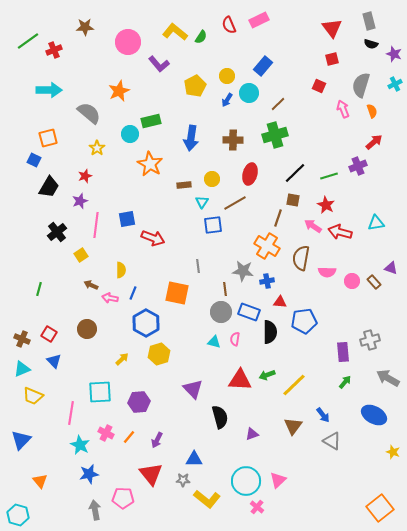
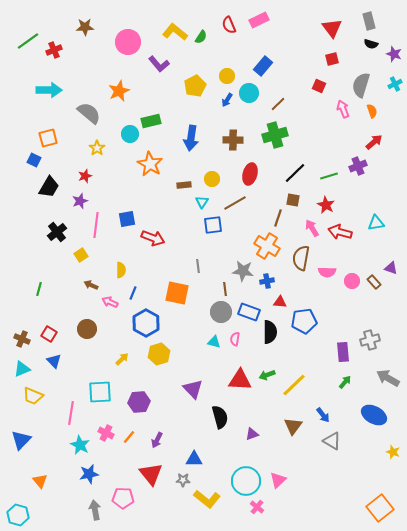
pink arrow at (313, 226): moved 1 px left, 2 px down; rotated 24 degrees clockwise
pink arrow at (110, 298): moved 4 px down; rotated 14 degrees clockwise
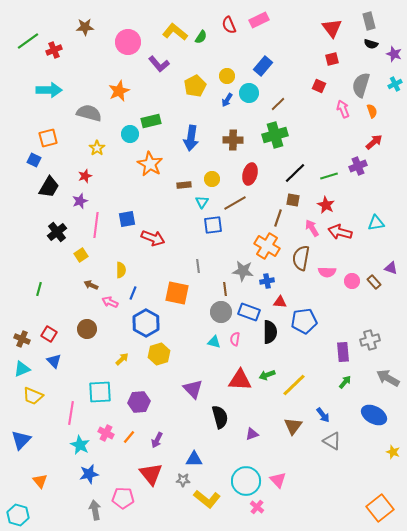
gray semicircle at (89, 113): rotated 25 degrees counterclockwise
pink triangle at (278, 480): rotated 30 degrees counterclockwise
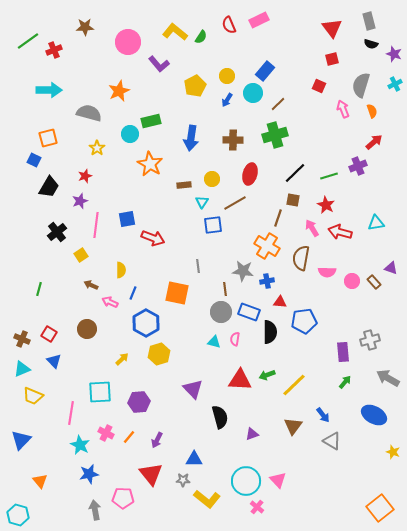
blue rectangle at (263, 66): moved 2 px right, 5 px down
cyan circle at (249, 93): moved 4 px right
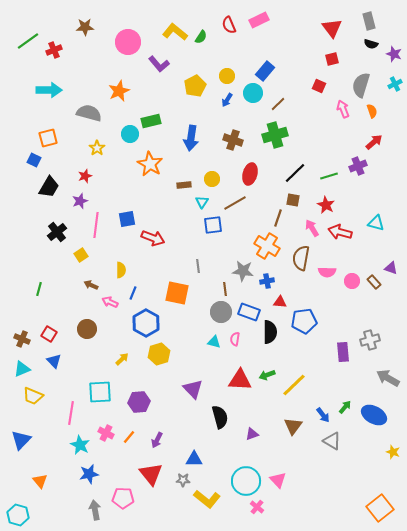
brown cross at (233, 140): rotated 18 degrees clockwise
cyan triangle at (376, 223): rotated 24 degrees clockwise
green arrow at (345, 382): moved 25 px down
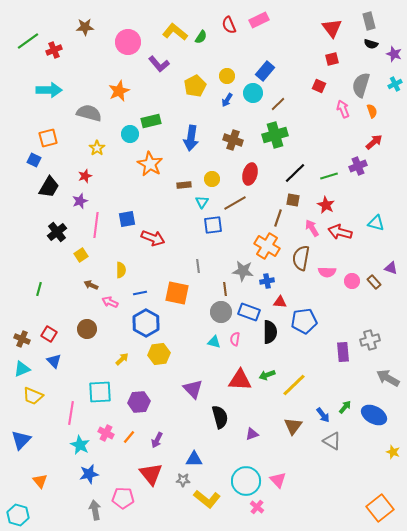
blue line at (133, 293): moved 7 px right; rotated 56 degrees clockwise
yellow hexagon at (159, 354): rotated 10 degrees clockwise
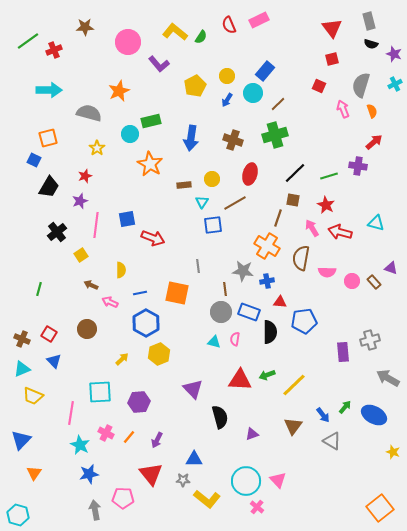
purple cross at (358, 166): rotated 30 degrees clockwise
yellow hexagon at (159, 354): rotated 15 degrees counterclockwise
orange triangle at (40, 481): moved 6 px left, 8 px up; rotated 14 degrees clockwise
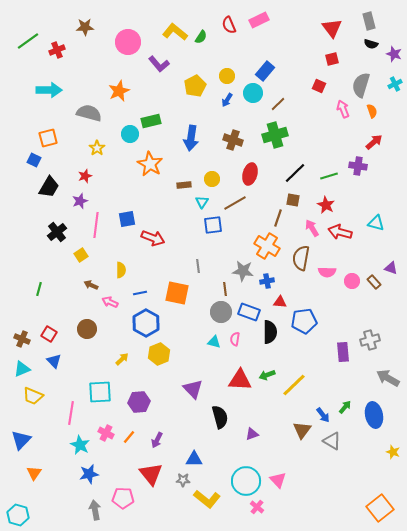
red cross at (54, 50): moved 3 px right
blue ellipse at (374, 415): rotated 50 degrees clockwise
brown triangle at (293, 426): moved 9 px right, 4 px down
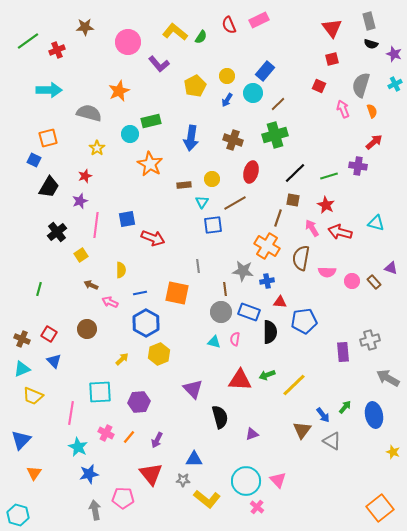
red ellipse at (250, 174): moved 1 px right, 2 px up
cyan star at (80, 445): moved 2 px left, 2 px down
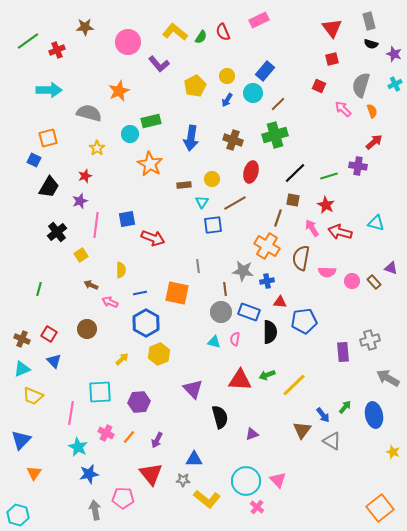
red semicircle at (229, 25): moved 6 px left, 7 px down
pink arrow at (343, 109): rotated 24 degrees counterclockwise
